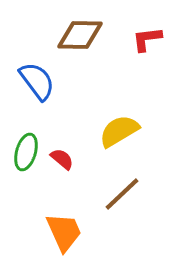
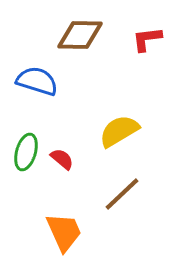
blue semicircle: rotated 36 degrees counterclockwise
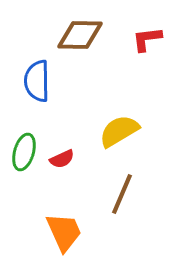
blue semicircle: rotated 108 degrees counterclockwise
green ellipse: moved 2 px left
red semicircle: rotated 115 degrees clockwise
brown line: rotated 24 degrees counterclockwise
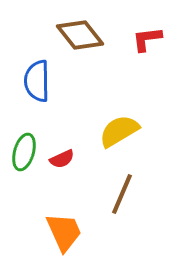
brown diamond: rotated 51 degrees clockwise
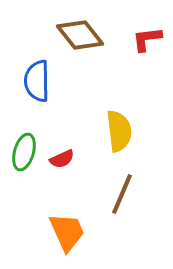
yellow semicircle: rotated 114 degrees clockwise
orange trapezoid: moved 3 px right
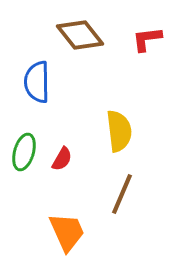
blue semicircle: moved 1 px down
red semicircle: rotated 35 degrees counterclockwise
